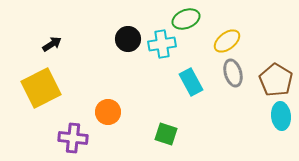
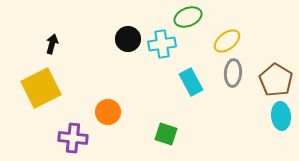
green ellipse: moved 2 px right, 2 px up
black arrow: rotated 42 degrees counterclockwise
gray ellipse: rotated 20 degrees clockwise
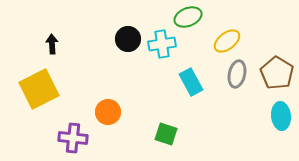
black arrow: rotated 18 degrees counterclockwise
gray ellipse: moved 4 px right, 1 px down; rotated 8 degrees clockwise
brown pentagon: moved 1 px right, 7 px up
yellow square: moved 2 px left, 1 px down
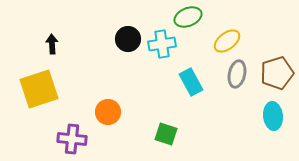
brown pentagon: rotated 24 degrees clockwise
yellow square: rotated 9 degrees clockwise
cyan ellipse: moved 8 px left
purple cross: moved 1 px left, 1 px down
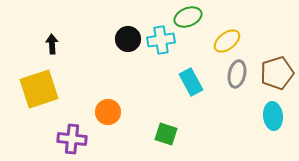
cyan cross: moved 1 px left, 4 px up
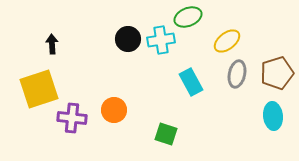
orange circle: moved 6 px right, 2 px up
purple cross: moved 21 px up
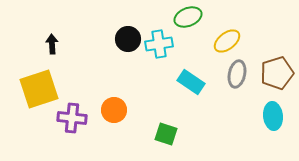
cyan cross: moved 2 px left, 4 px down
cyan rectangle: rotated 28 degrees counterclockwise
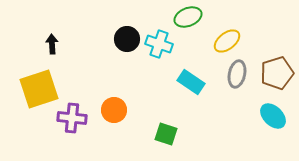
black circle: moved 1 px left
cyan cross: rotated 28 degrees clockwise
cyan ellipse: rotated 40 degrees counterclockwise
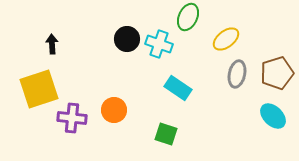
green ellipse: rotated 44 degrees counterclockwise
yellow ellipse: moved 1 px left, 2 px up
cyan rectangle: moved 13 px left, 6 px down
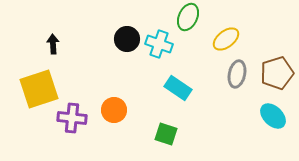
black arrow: moved 1 px right
